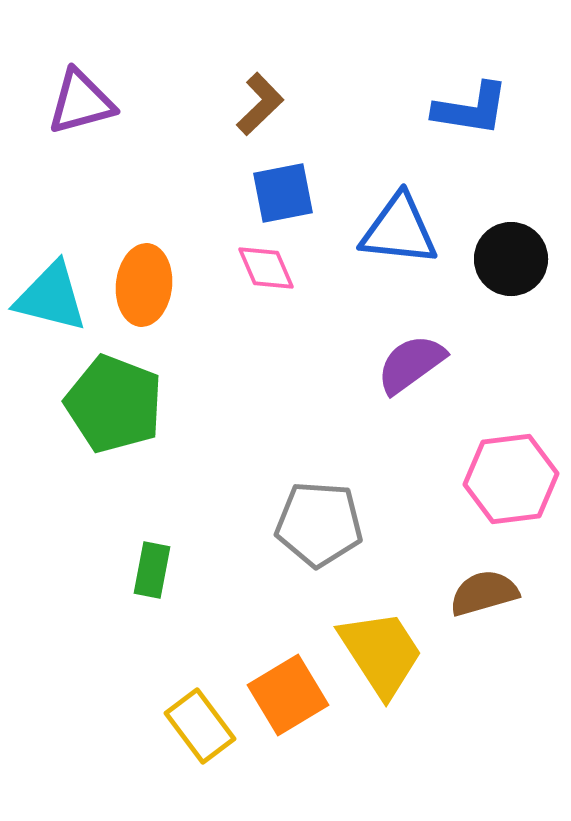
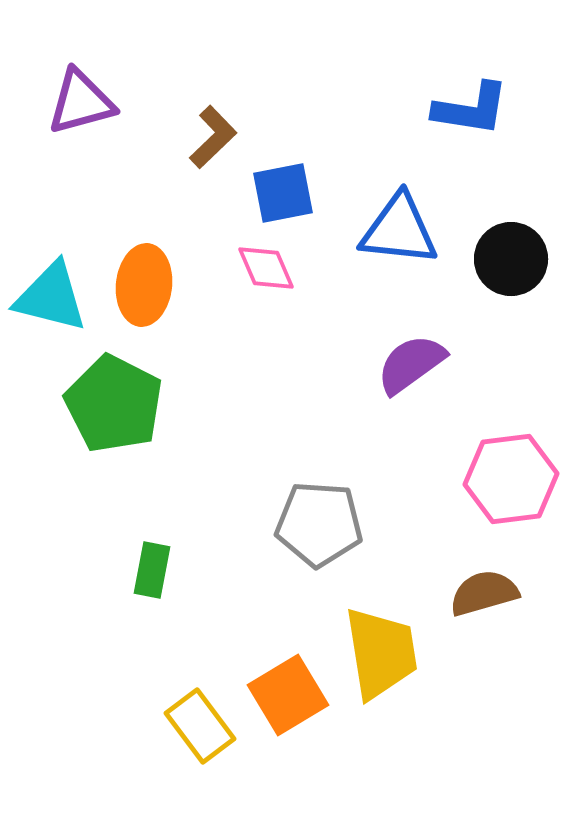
brown L-shape: moved 47 px left, 33 px down
green pentagon: rotated 6 degrees clockwise
yellow trapezoid: rotated 24 degrees clockwise
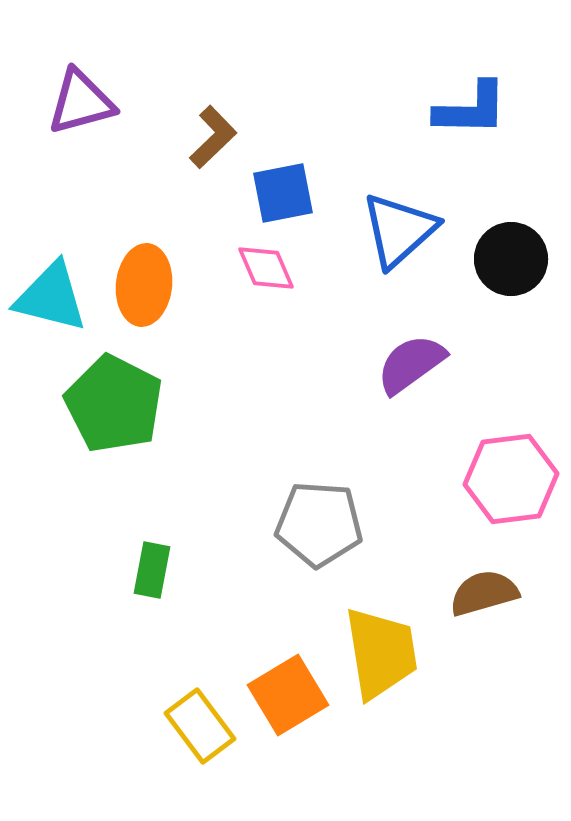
blue L-shape: rotated 8 degrees counterclockwise
blue triangle: rotated 48 degrees counterclockwise
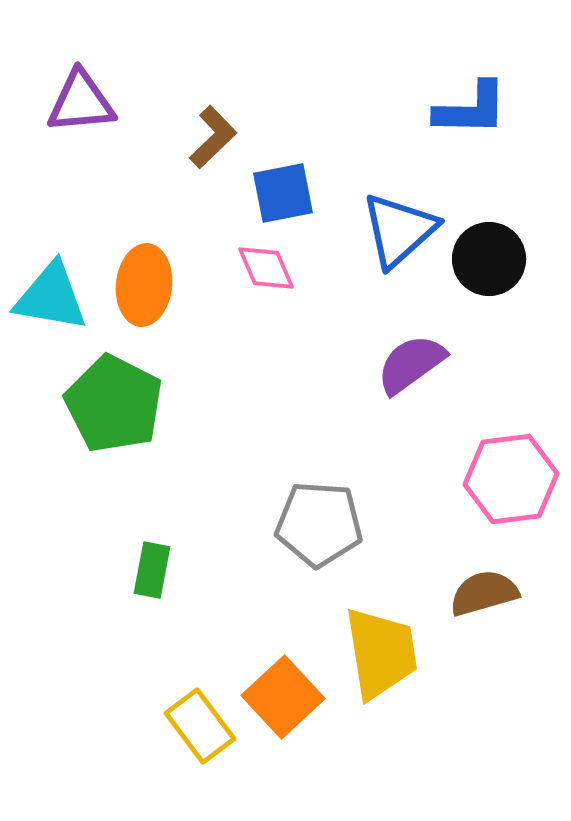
purple triangle: rotated 10 degrees clockwise
black circle: moved 22 px left
cyan triangle: rotated 4 degrees counterclockwise
orange square: moved 5 px left, 2 px down; rotated 12 degrees counterclockwise
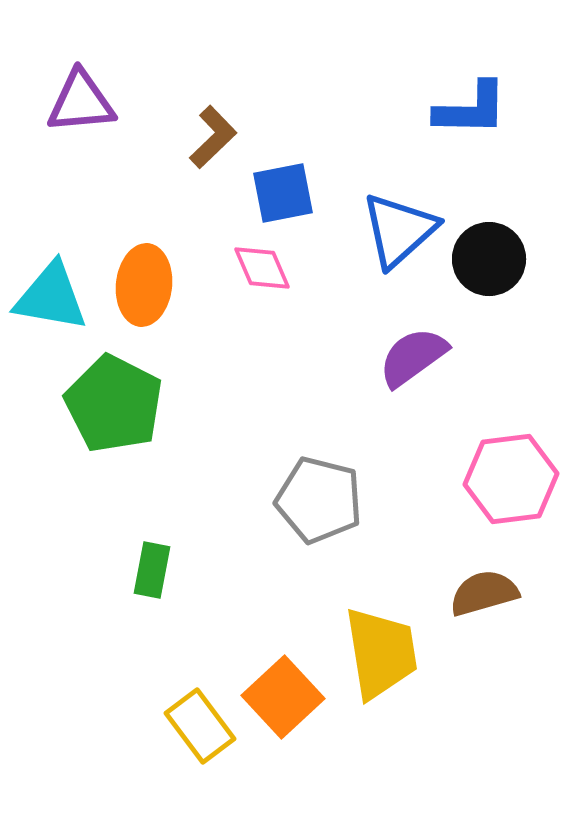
pink diamond: moved 4 px left
purple semicircle: moved 2 px right, 7 px up
gray pentagon: moved 24 px up; rotated 10 degrees clockwise
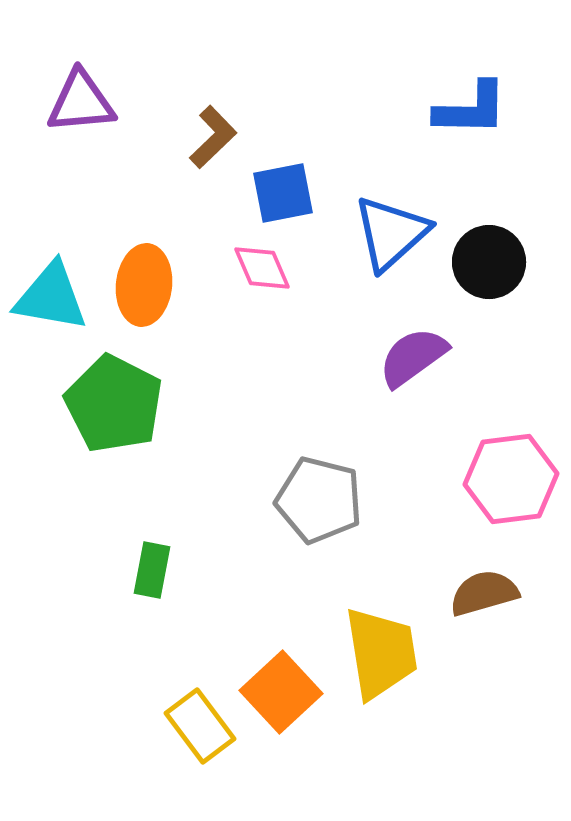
blue triangle: moved 8 px left, 3 px down
black circle: moved 3 px down
orange square: moved 2 px left, 5 px up
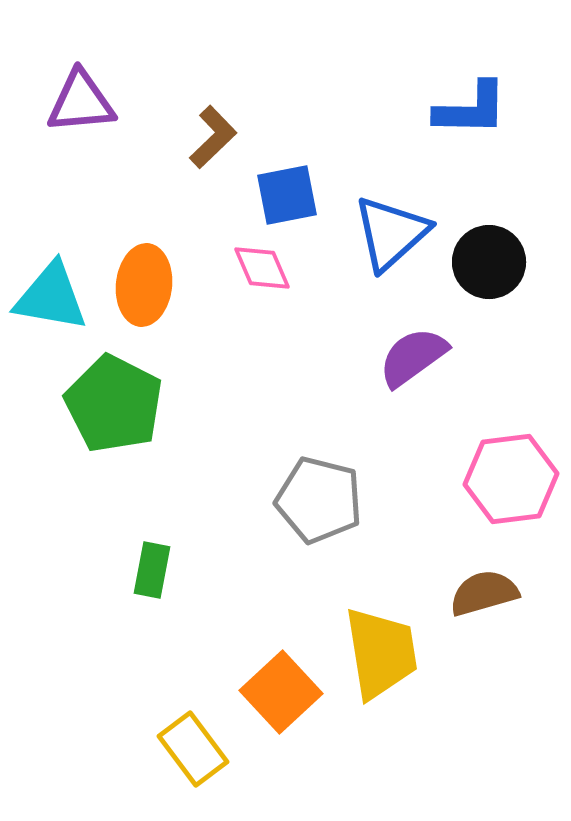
blue square: moved 4 px right, 2 px down
yellow rectangle: moved 7 px left, 23 px down
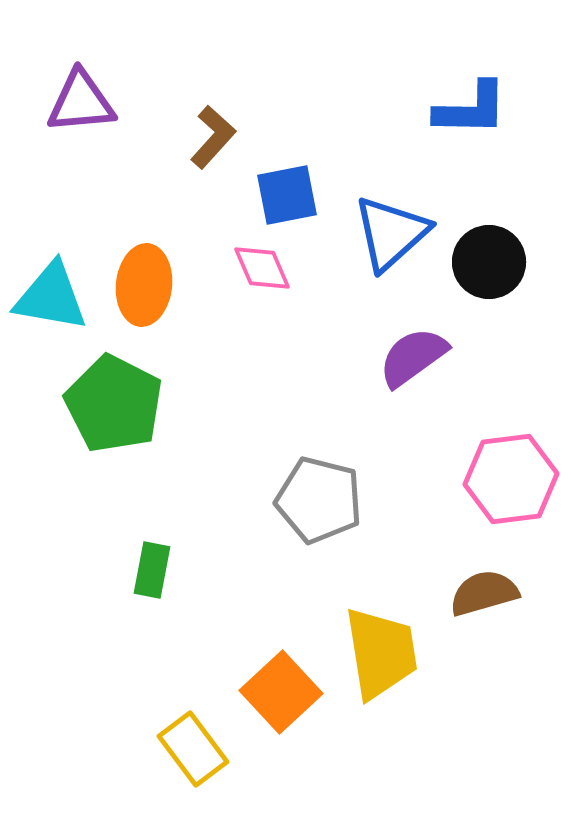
brown L-shape: rotated 4 degrees counterclockwise
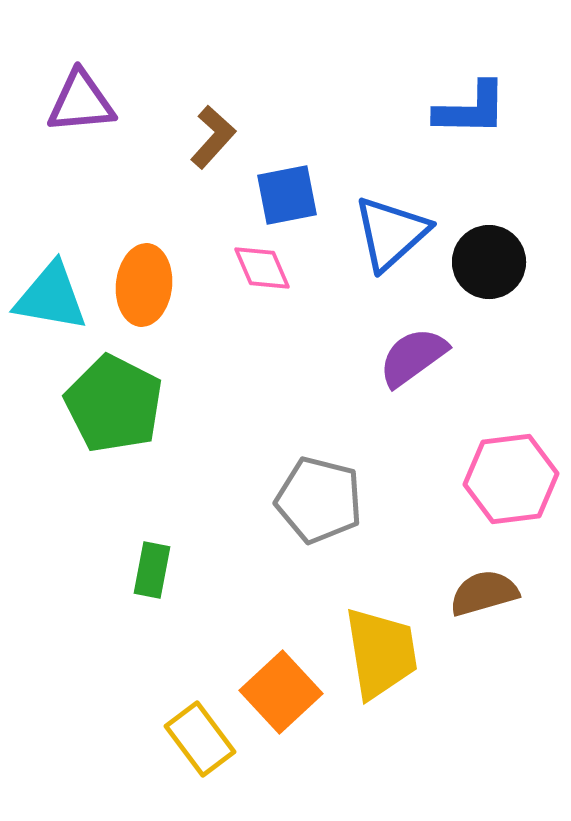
yellow rectangle: moved 7 px right, 10 px up
